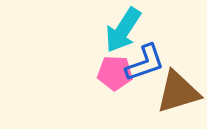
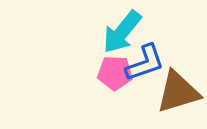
cyan arrow: moved 1 px left, 2 px down; rotated 6 degrees clockwise
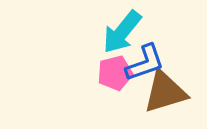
pink pentagon: rotated 16 degrees counterclockwise
brown triangle: moved 13 px left
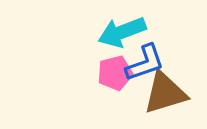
cyan arrow: rotated 30 degrees clockwise
brown triangle: moved 1 px down
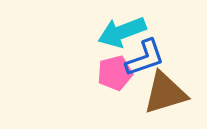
blue L-shape: moved 5 px up
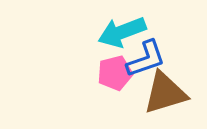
blue L-shape: moved 1 px right, 1 px down
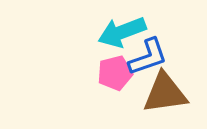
blue L-shape: moved 2 px right, 2 px up
brown triangle: rotated 9 degrees clockwise
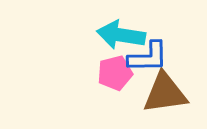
cyan arrow: moved 1 px left, 3 px down; rotated 30 degrees clockwise
blue L-shape: rotated 18 degrees clockwise
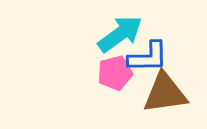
cyan arrow: moved 1 px left, 1 px up; rotated 135 degrees clockwise
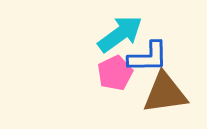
pink pentagon: rotated 12 degrees counterclockwise
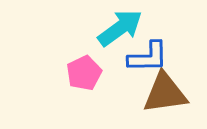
cyan arrow: moved 6 px up
pink pentagon: moved 31 px left
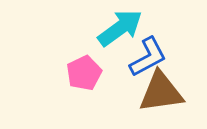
blue L-shape: rotated 27 degrees counterclockwise
brown triangle: moved 4 px left, 1 px up
